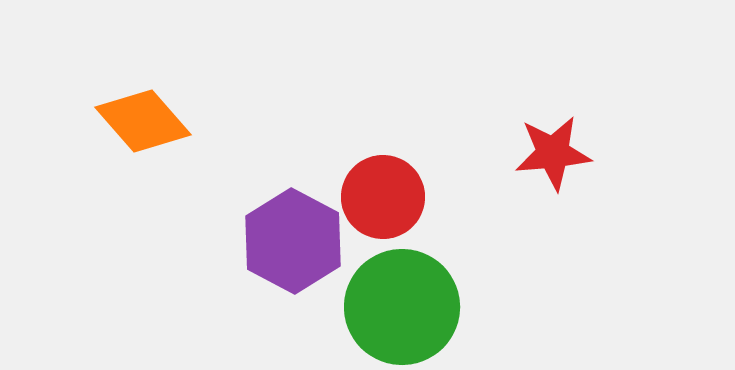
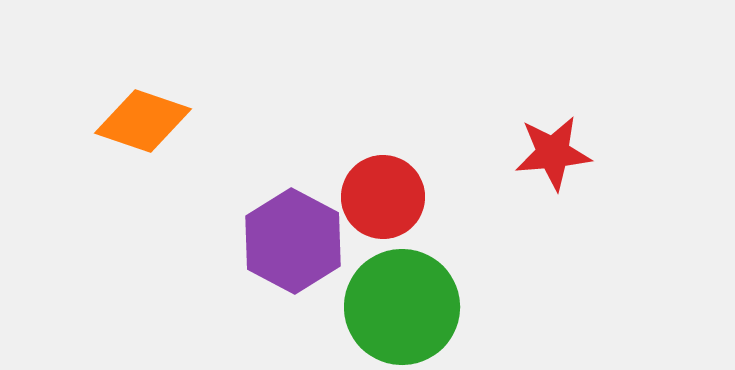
orange diamond: rotated 30 degrees counterclockwise
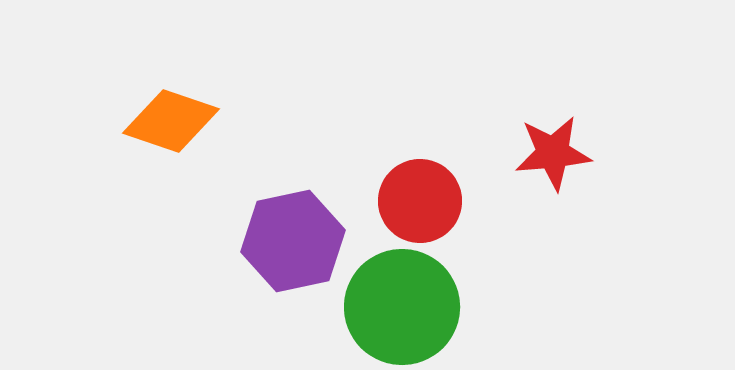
orange diamond: moved 28 px right
red circle: moved 37 px right, 4 px down
purple hexagon: rotated 20 degrees clockwise
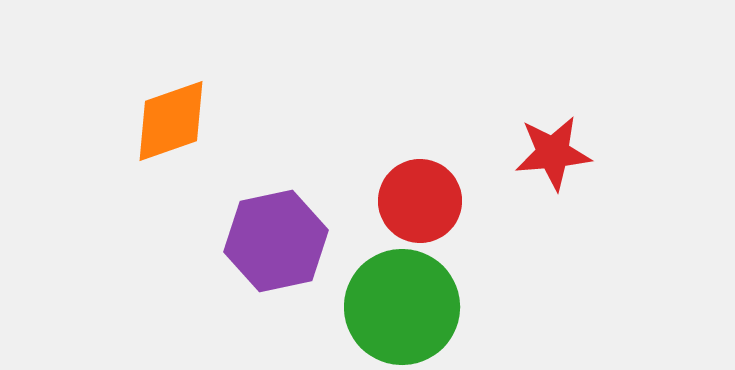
orange diamond: rotated 38 degrees counterclockwise
purple hexagon: moved 17 px left
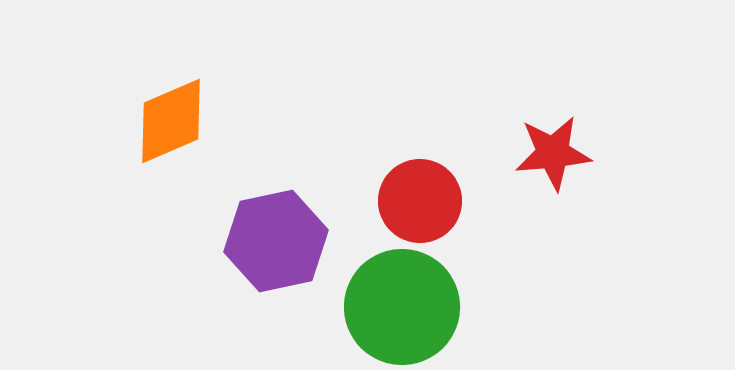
orange diamond: rotated 4 degrees counterclockwise
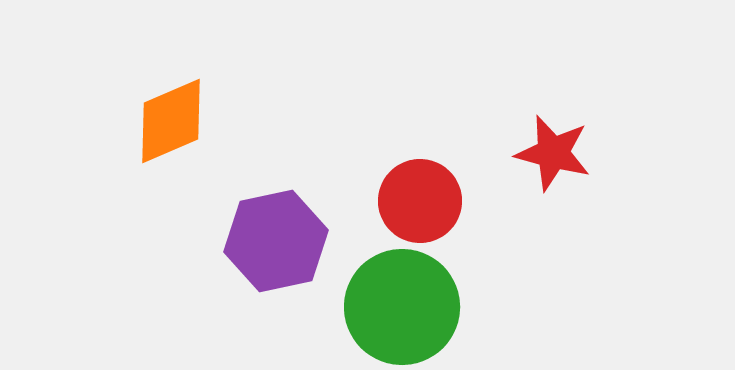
red star: rotated 20 degrees clockwise
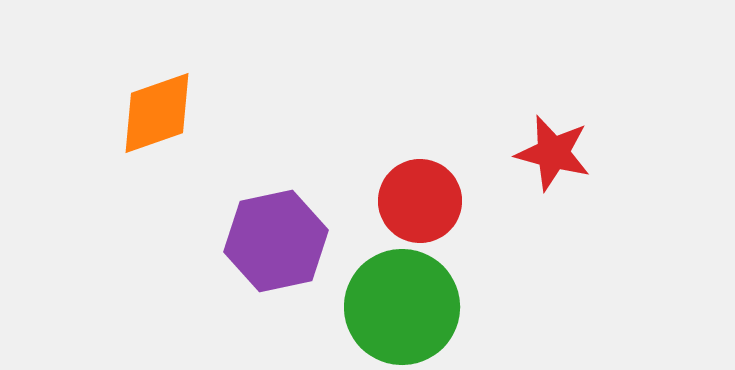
orange diamond: moved 14 px left, 8 px up; rotated 4 degrees clockwise
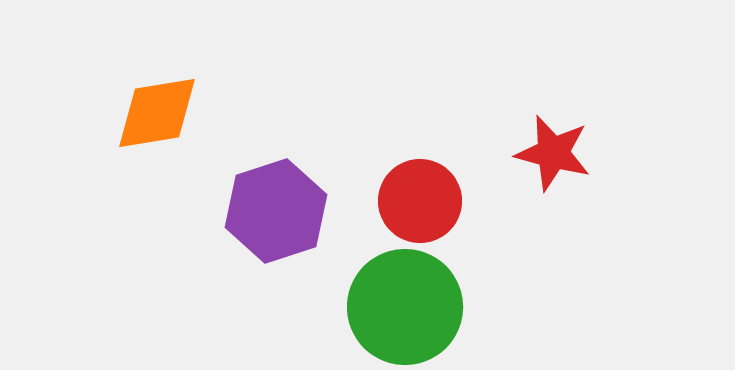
orange diamond: rotated 10 degrees clockwise
purple hexagon: moved 30 px up; rotated 6 degrees counterclockwise
green circle: moved 3 px right
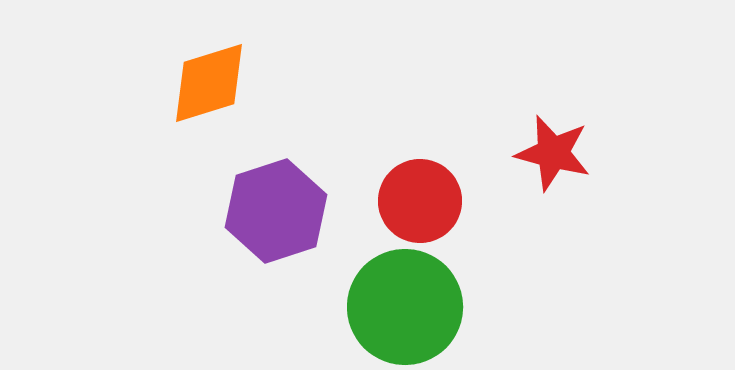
orange diamond: moved 52 px right, 30 px up; rotated 8 degrees counterclockwise
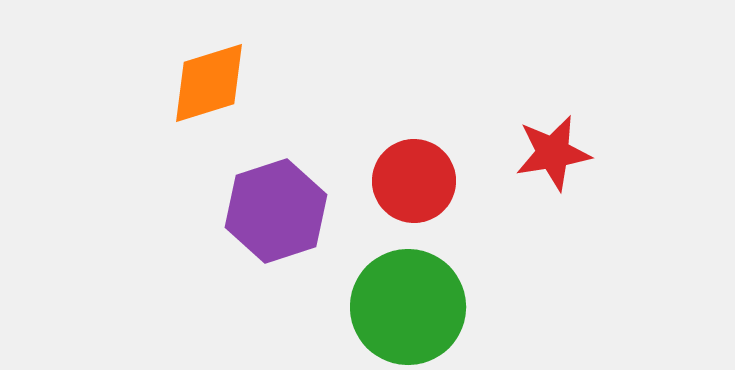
red star: rotated 24 degrees counterclockwise
red circle: moved 6 px left, 20 px up
green circle: moved 3 px right
